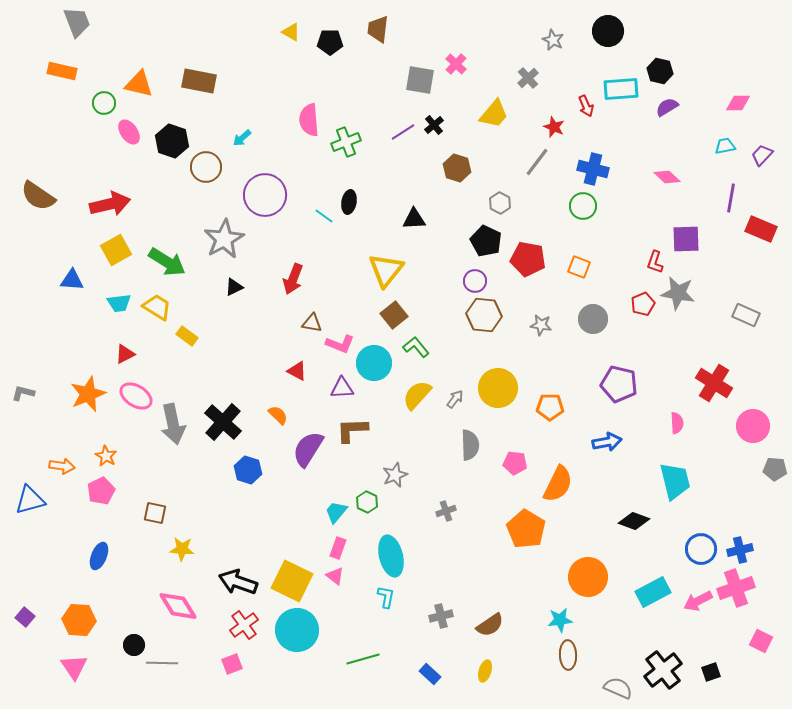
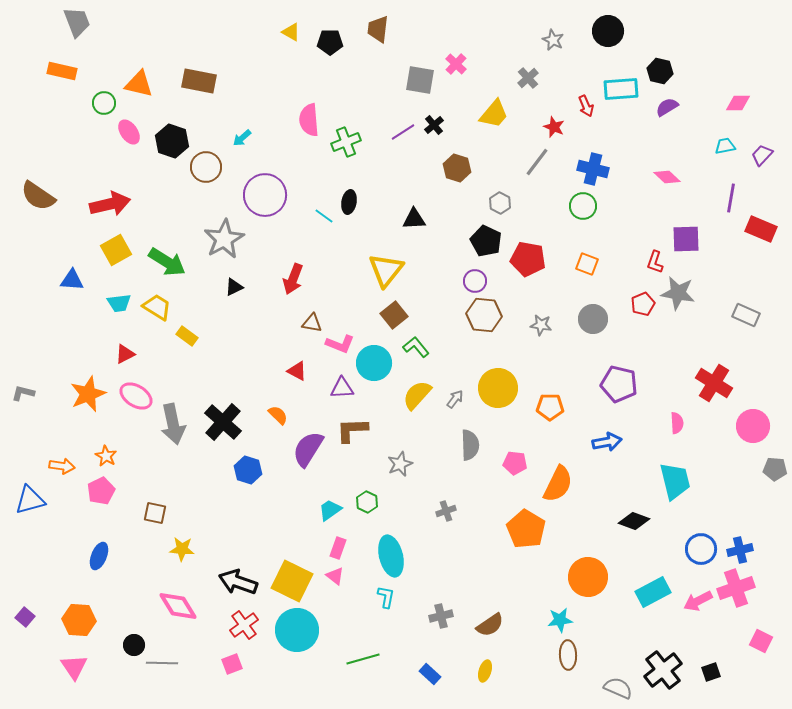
orange square at (579, 267): moved 8 px right, 3 px up
gray star at (395, 475): moved 5 px right, 11 px up
cyan trapezoid at (336, 512): moved 6 px left, 2 px up; rotated 15 degrees clockwise
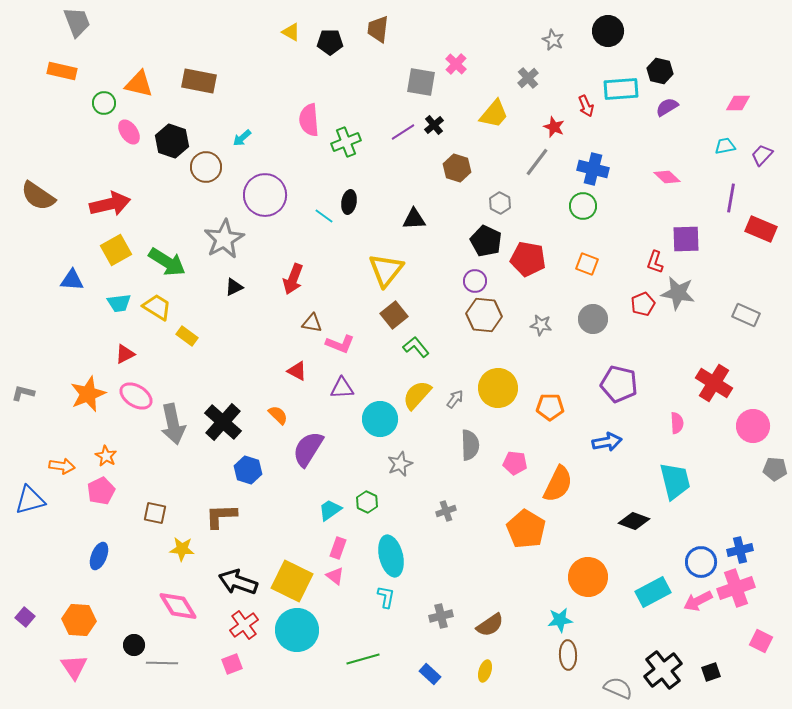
gray square at (420, 80): moved 1 px right, 2 px down
cyan circle at (374, 363): moved 6 px right, 56 px down
brown L-shape at (352, 430): moved 131 px left, 86 px down
blue circle at (701, 549): moved 13 px down
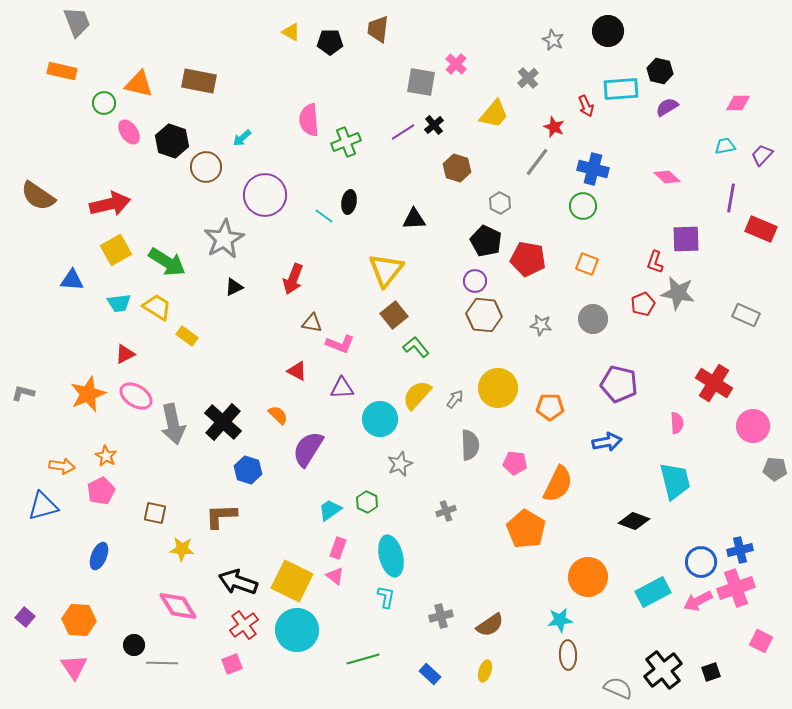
blue triangle at (30, 500): moved 13 px right, 6 px down
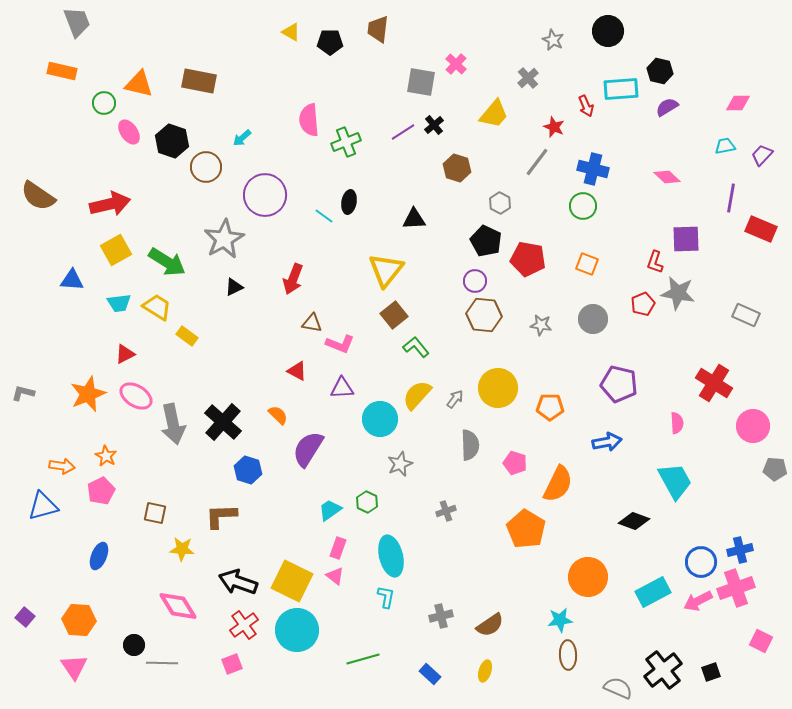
pink pentagon at (515, 463): rotated 10 degrees clockwise
cyan trapezoid at (675, 481): rotated 15 degrees counterclockwise
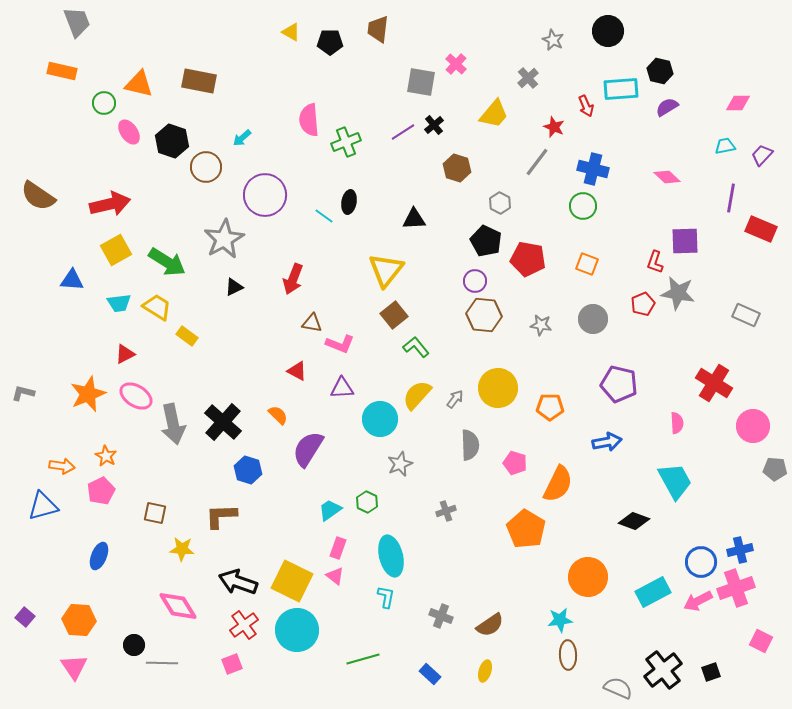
purple square at (686, 239): moved 1 px left, 2 px down
gray cross at (441, 616): rotated 35 degrees clockwise
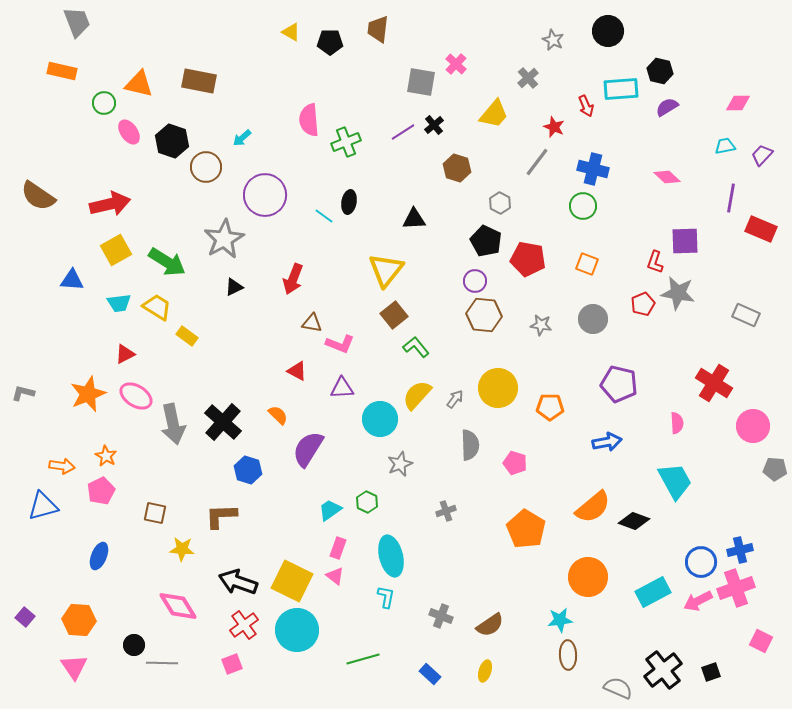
orange semicircle at (558, 484): moved 35 px right, 23 px down; rotated 24 degrees clockwise
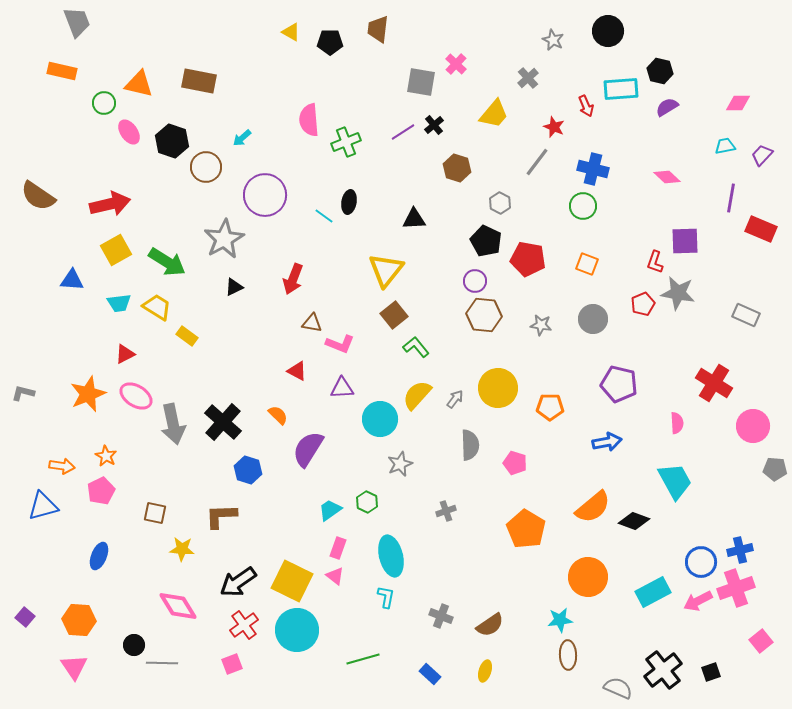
black arrow at (238, 582): rotated 54 degrees counterclockwise
pink square at (761, 641): rotated 25 degrees clockwise
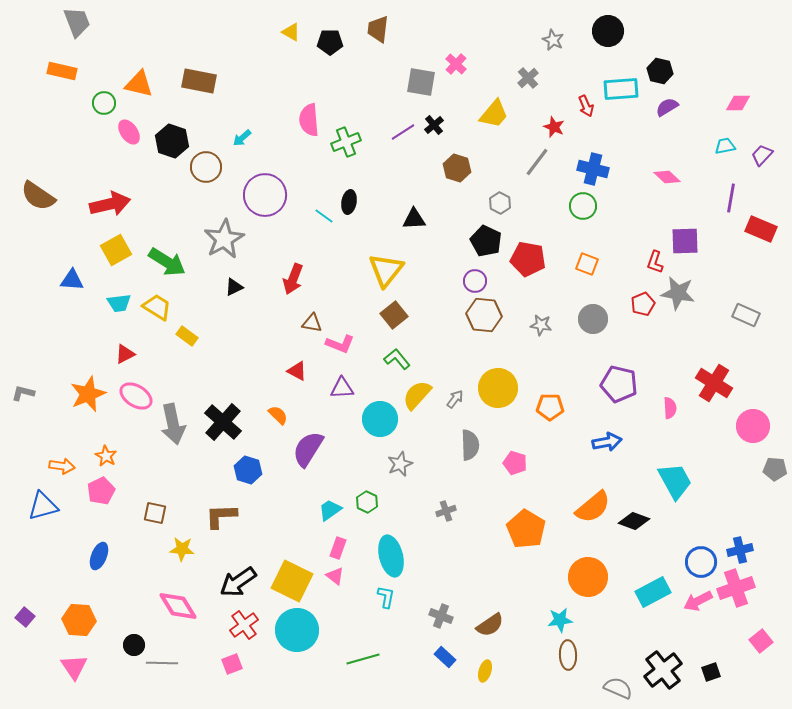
green L-shape at (416, 347): moved 19 px left, 12 px down
pink semicircle at (677, 423): moved 7 px left, 15 px up
blue rectangle at (430, 674): moved 15 px right, 17 px up
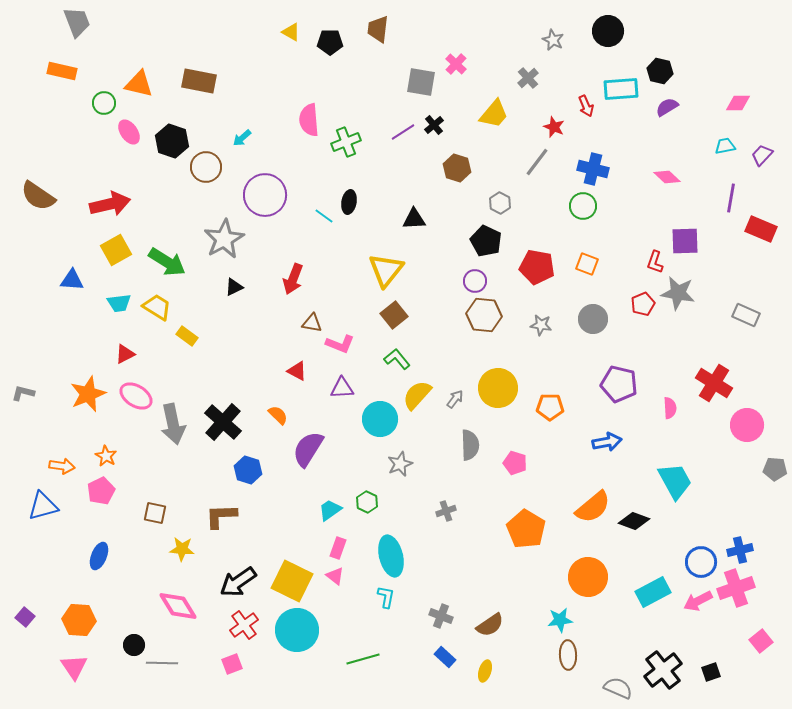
red pentagon at (528, 259): moved 9 px right, 8 px down
pink circle at (753, 426): moved 6 px left, 1 px up
